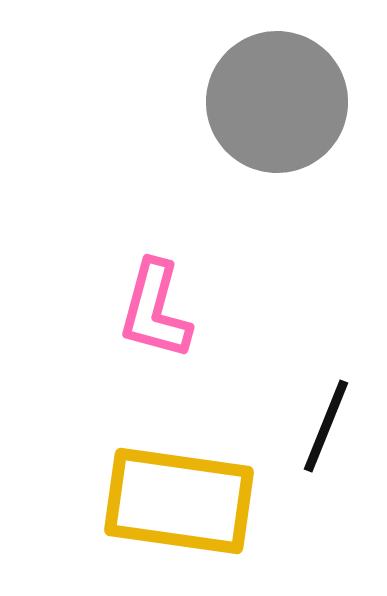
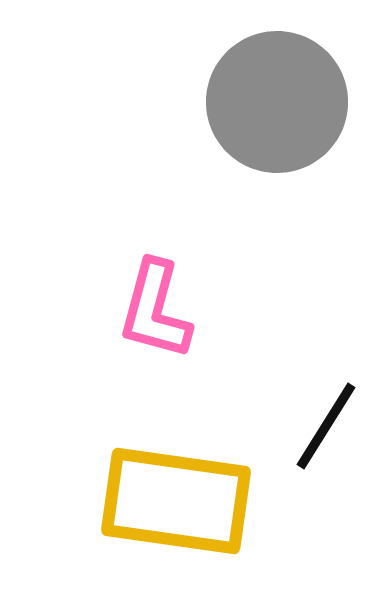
black line: rotated 10 degrees clockwise
yellow rectangle: moved 3 px left
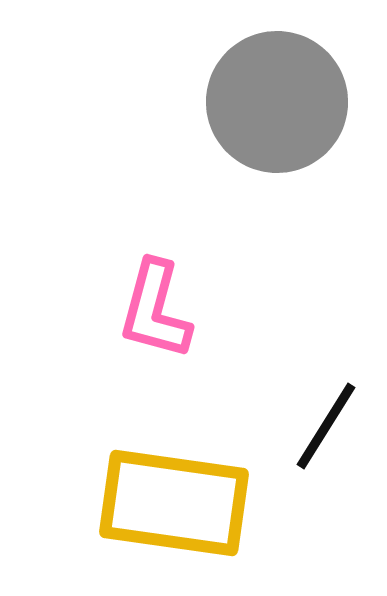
yellow rectangle: moved 2 px left, 2 px down
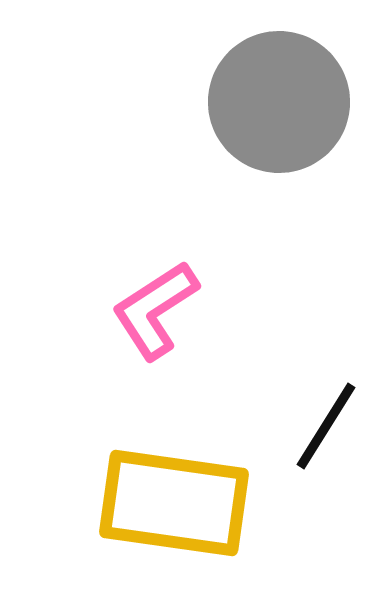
gray circle: moved 2 px right
pink L-shape: rotated 42 degrees clockwise
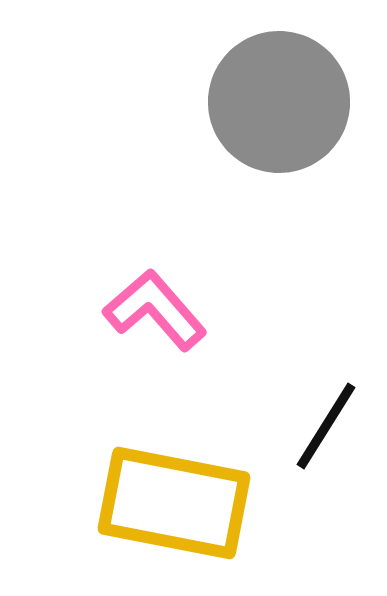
pink L-shape: rotated 82 degrees clockwise
yellow rectangle: rotated 3 degrees clockwise
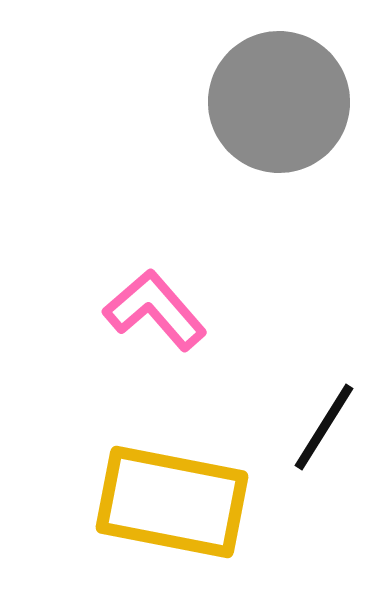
black line: moved 2 px left, 1 px down
yellow rectangle: moved 2 px left, 1 px up
